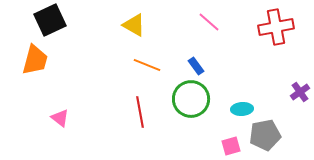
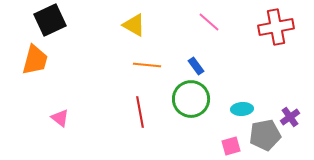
orange line: rotated 16 degrees counterclockwise
purple cross: moved 10 px left, 25 px down
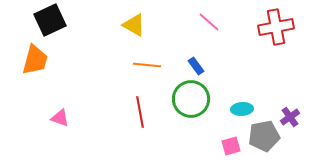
pink triangle: rotated 18 degrees counterclockwise
gray pentagon: moved 1 px left, 1 px down
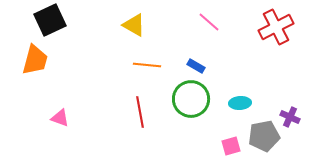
red cross: rotated 16 degrees counterclockwise
blue rectangle: rotated 24 degrees counterclockwise
cyan ellipse: moved 2 px left, 6 px up
purple cross: rotated 30 degrees counterclockwise
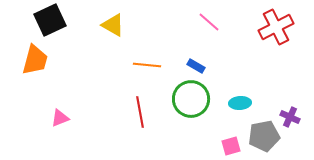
yellow triangle: moved 21 px left
pink triangle: rotated 42 degrees counterclockwise
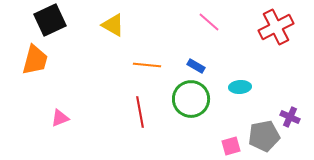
cyan ellipse: moved 16 px up
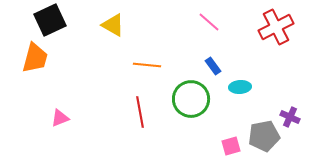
orange trapezoid: moved 2 px up
blue rectangle: moved 17 px right; rotated 24 degrees clockwise
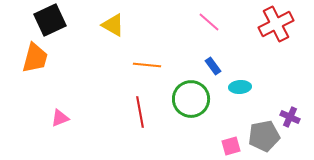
red cross: moved 3 px up
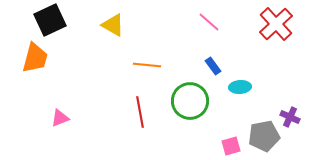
red cross: rotated 16 degrees counterclockwise
green circle: moved 1 px left, 2 px down
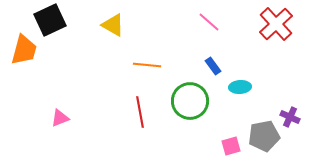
orange trapezoid: moved 11 px left, 8 px up
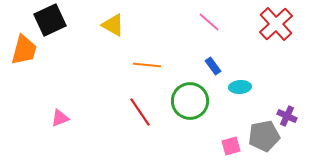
red line: rotated 24 degrees counterclockwise
purple cross: moved 3 px left, 1 px up
